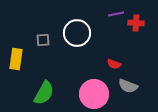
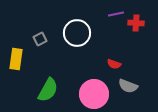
gray square: moved 3 px left, 1 px up; rotated 24 degrees counterclockwise
green semicircle: moved 4 px right, 3 px up
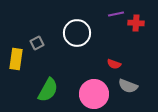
gray square: moved 3 px left, 4 px down
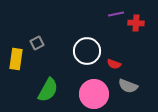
white circle: moved 10 px right, 18 px down
